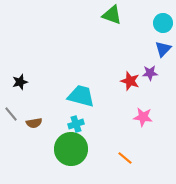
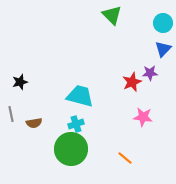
green triangle: rotated 25 degrees clockwise
red star: moved 2 px right, 1 px down; rotated 30 degrees clockwise
cyan trapezoid: moved 1 px left
gray line: rotated 28 degrees clockwise
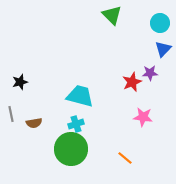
cyan circle: moved 3 px left
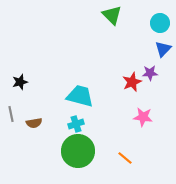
green circle: moved 7 px right, 2 px down
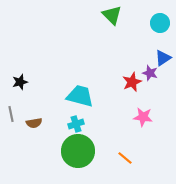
blue triangle: moved 9 px down; rotated 12 degrees clockwise
purple star: rotated 21 degrees clockwise
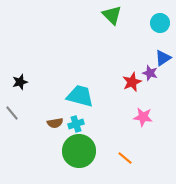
gray line: moved 1 px right, 1 px up; rotated 28 degrees counterclockwise
brown semicircle: moved 21 px right
green circle: moved 1 px right
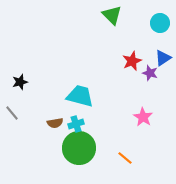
red star: moved 21 px up
pink star: rotated 24 degrees clockwise
green circle: moved 3 px up
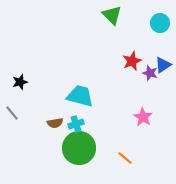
blue triangle: moved 7 px down
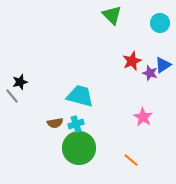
gray line: moved 17 px up
orange line: moved 6 px right, 2 px down
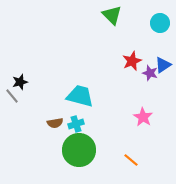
green circle: moved 2 px down
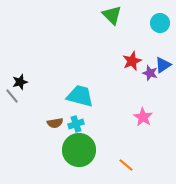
orange line: moved 5 px left, 5 px down
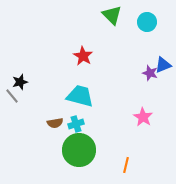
cyan circle: moved 13 px left, 1 px up
red star: moved 49 px left, 5 px up; rotated 18 degrees counterclockwise
blue triangle: rotated 12 degrees clockwise
orange line: rotated 63 degrees clockwise
